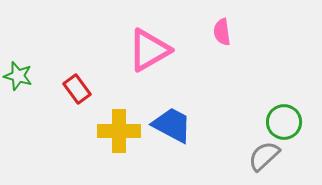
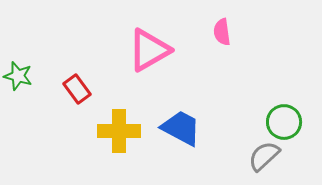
blue trapezoid: moved 9 px right, 3 px down
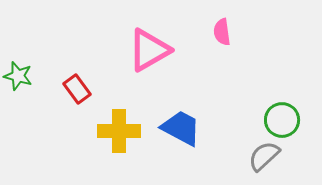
green circle: moved 2 px left, 2 px up
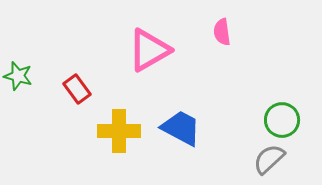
gray semicircle: moved 5 px right, 3 px down
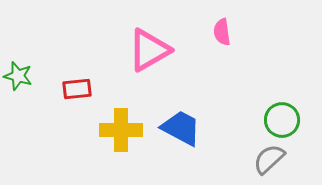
red rectangle: rotated 60 degrees counterclockwise
yellow cross: moved 2 px right, 1 px up
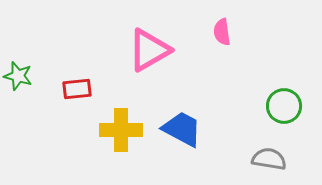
green circle: moved 2 px right, 14 px up
blue trapezoid: moved 1 px right, 1 px down
gray semicircle: rotated 52 degrees clockwise
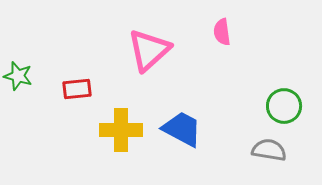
pink triangle: rotated 12 degrees counterclockwise
gray semicircle: moved 9 px up
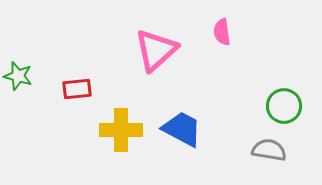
pink triangle: moved 7 px right
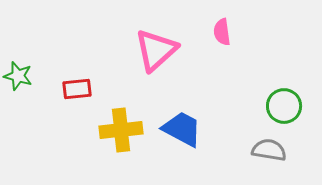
yellow cross: rotated 6 degrees counterclockwise
